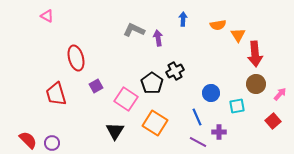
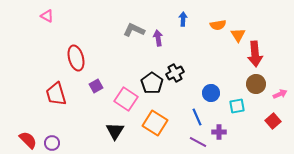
black cross: moved 2 px down
pink arrow: rotated 24 degrees clockwise
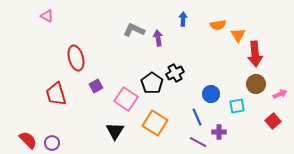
blue circle: moved 1 px down
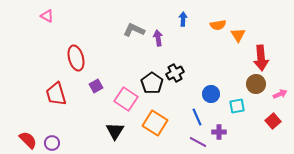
red arrow: moved 6 px right, 4 px down
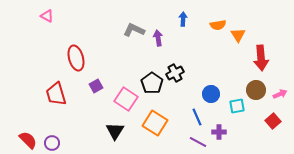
brown circle: moved 6 px down
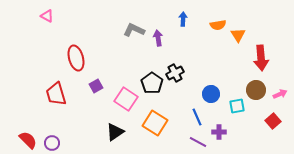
black triangle: moved 1 px down; rotated 24 degrees clockwise
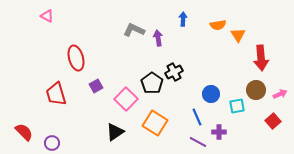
black cross: moved 1 px left, 1 px up
pink square: rotated 10 degrees clockwise
red semicircle: moved 4 px left, 8 px up
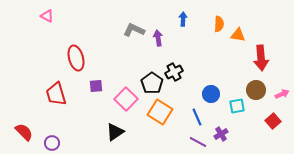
orange semicircle: moved 1 px right, 1 px up; rotated 77 degrees counterclockwise
orange triangle: rotated 49 degrees counterclockwise
purple square: rotated 24 degrees clockwise
pink arrow: moved 2 px right
orange square: moved 5 px right, 11 px up
purple cross: moved 2 px right, 2 px down; rotated 32 degrees counterclockwise
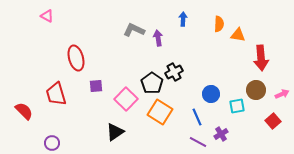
red semicircle: moved 21 px up
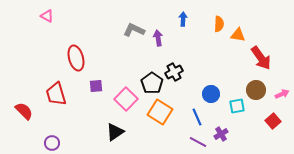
red arrow: rotated 30 degrees counterclockwise
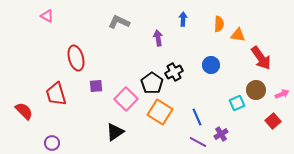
gray L-shape: moved 15 px left, 8 px up
blue circle: moved 29 px up
cyan square: moved 3 px up; rotated 14 degrees counterclockwise
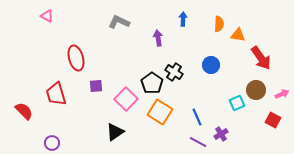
black cross: rotated 30 degrees counterclockwise
red square: moved 1 px up; rotated 21 degrees counterclockwise
